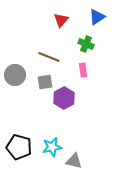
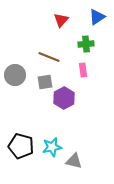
green cross: rotated 28 degrees counterclockwise
black pentagon: moved 2 px right, 1 px up
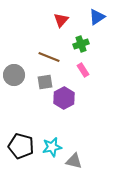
green cross: moved 5 px left; rotated 14 degrees counterclockwise
pink rectangle: rotated 24 degrees counterclockwise
gray circle: moved 1 px left
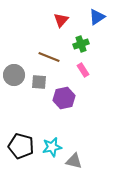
gray square: moved 6 px left; rotated 14 degrees clockwise
purple hexagon: rotated 15 degrees clockwise
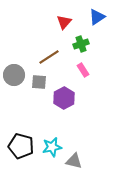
red triangle: moved 3 px right, 2 px down
brown line: rotated 55 degrees counterclockwise
purple hexagon: rotated 15 degrees counterclockwise
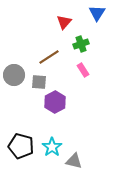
blue triangle: moved 4 px up; rotated 24 degrees counterclockwise
purple hexagon: moved 9 px left, 4 px down
cyan star: rotated 24 degrees counterclockwise
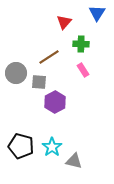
green cross: rotated 21 degrees clockwise
gray circle: moved 2 px right, 2 px up
